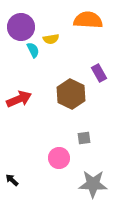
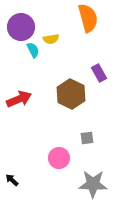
orange semicircle: moved 2 px up; rotated 72 degrees clockwise
gray square: moved 3 px right
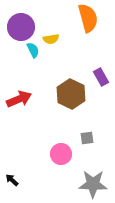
purple rectangle: moved 2 px right, 4 px down
pink circle: moved 2 px right, 4 px up
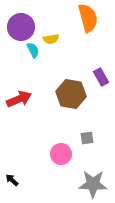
brown hexagon: rotated 16 degrees counterclockwise
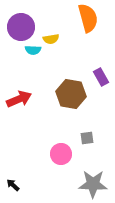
cyan semicircle: rotated 119 degrees clockwise
black arrow: moved 1 px right, 5 px down
